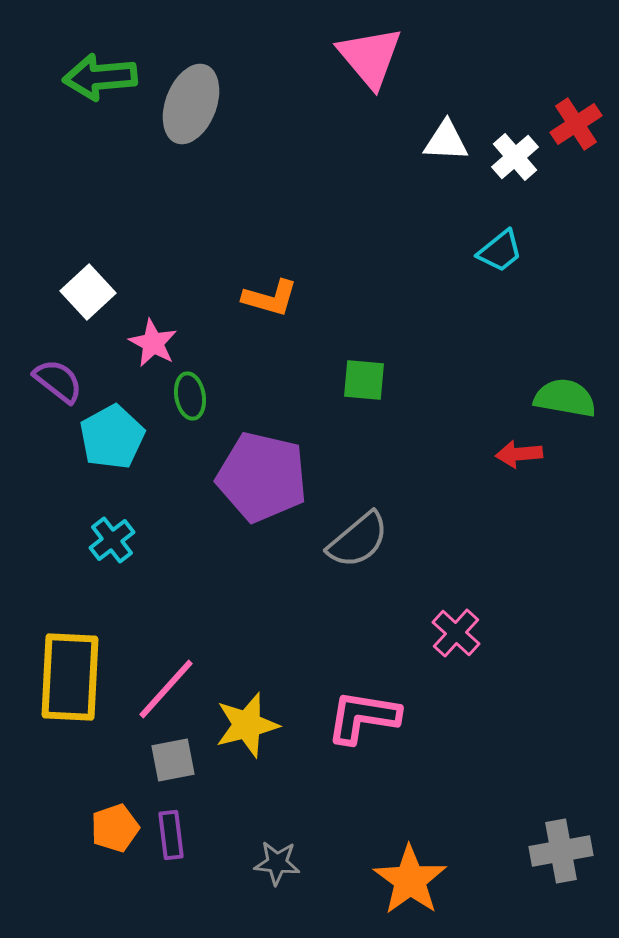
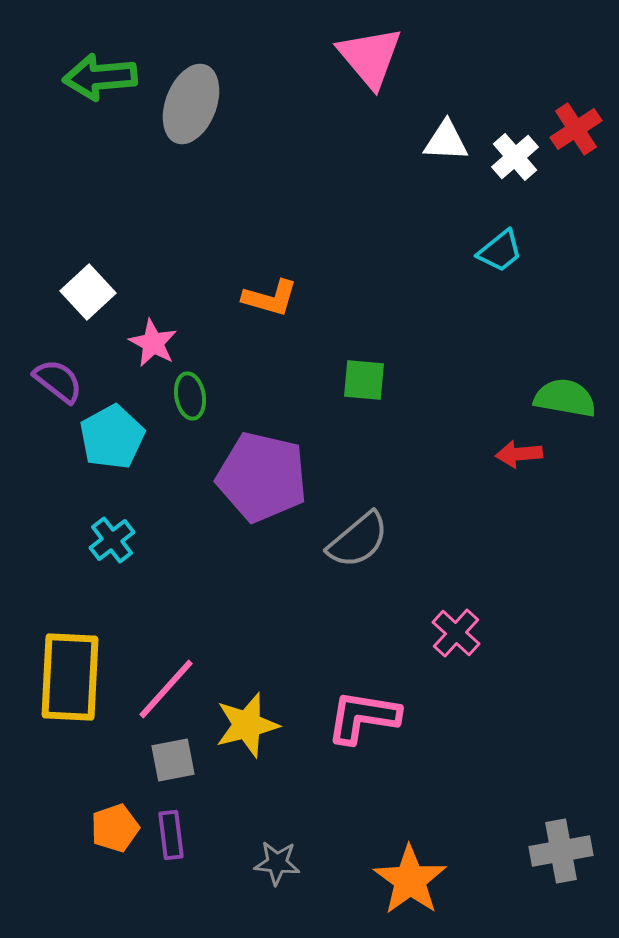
red cross: moved 5 px down
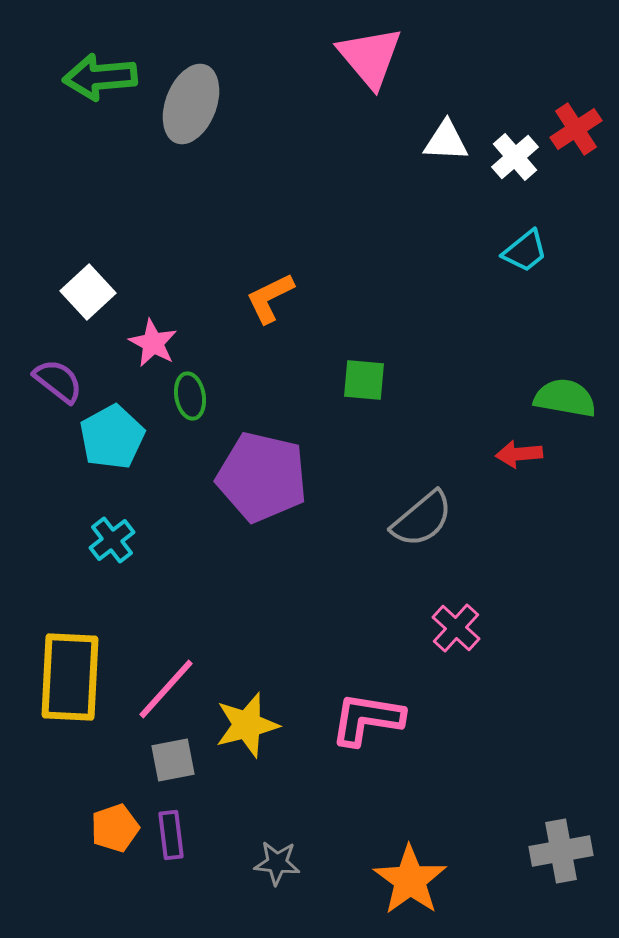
cyan trapezoid: moved 25 px right
orange L-shape: rotated 138 degrees clockwise
gray semicircle: moved 64 px right, 21 px up
pink cross: moved 5 px up
pink L-shape: moved 4 px right, 2 px down
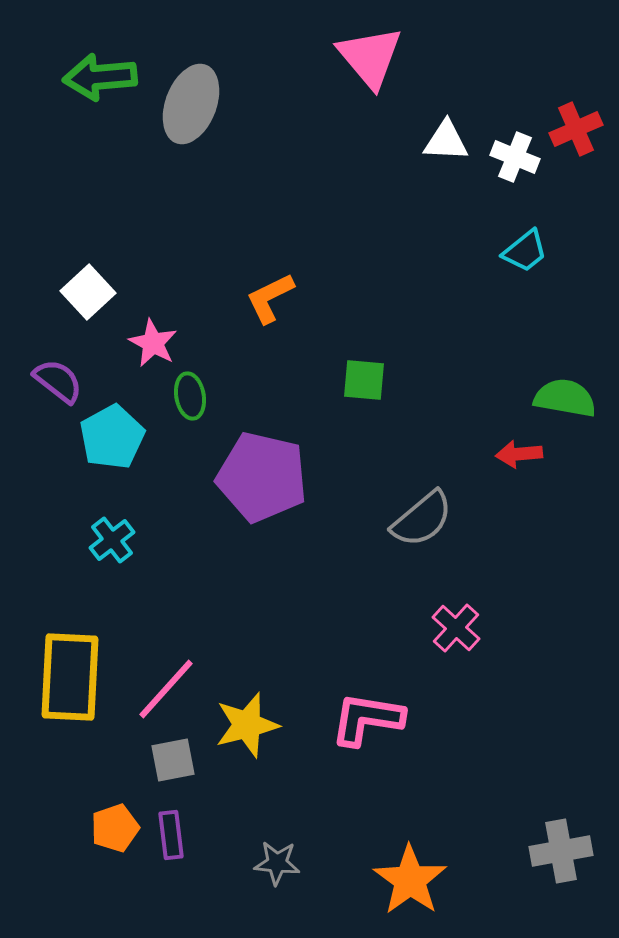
red cross: rotated 9 degrees clockwise
white cross: rotated 27 degrees counterclockwise
